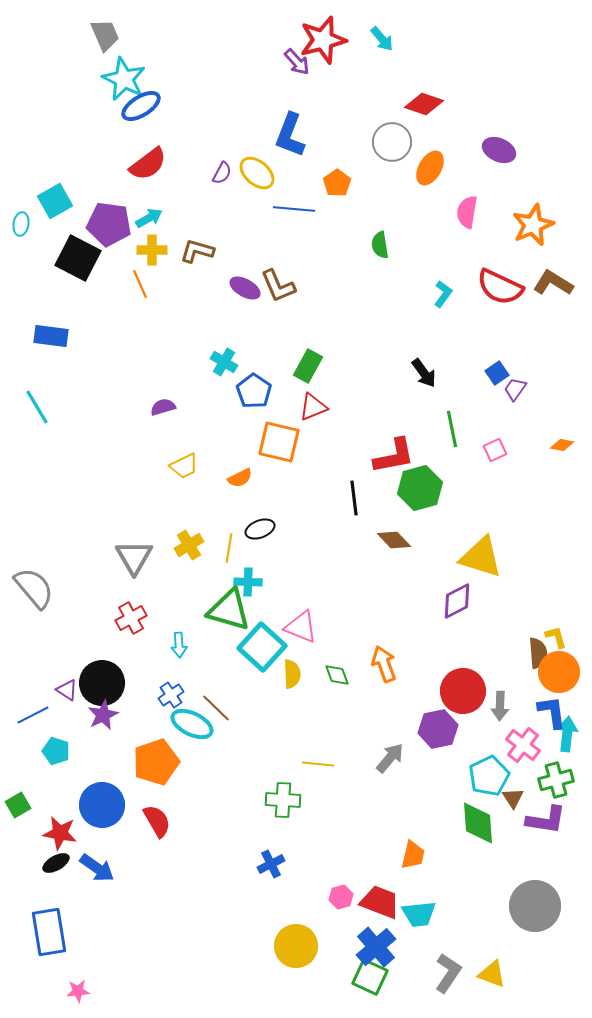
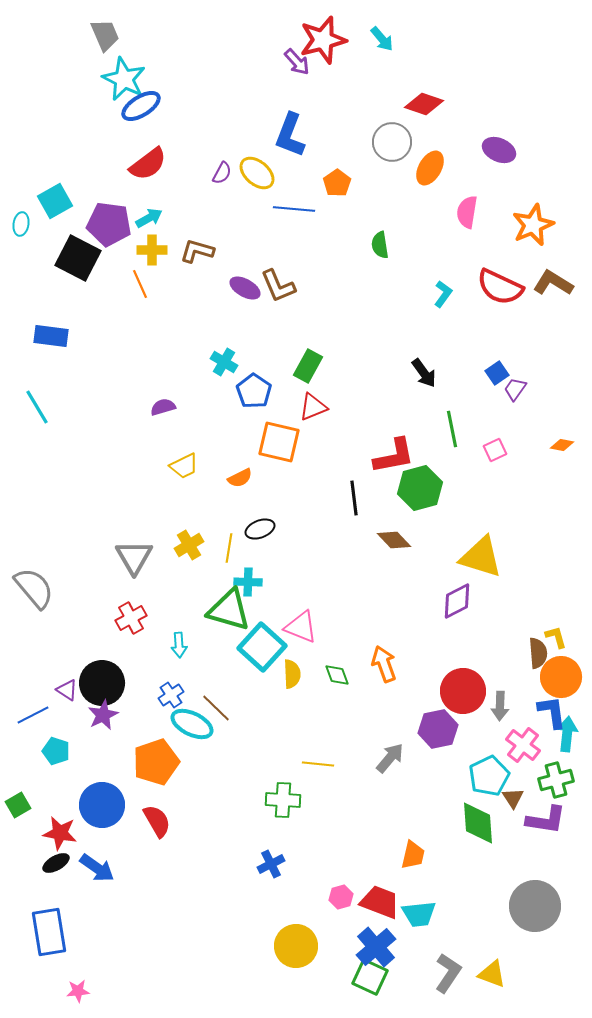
orange circle at (559, 672): moved 2 px right, 5 px down
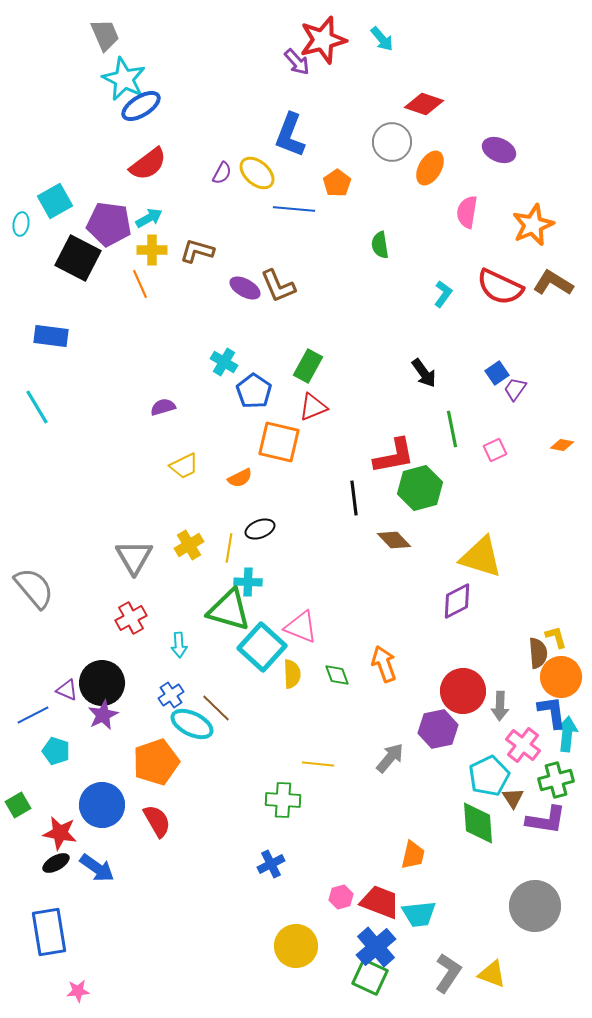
purple triangle at (67, 690): rotated 10 degrees counterclockwise
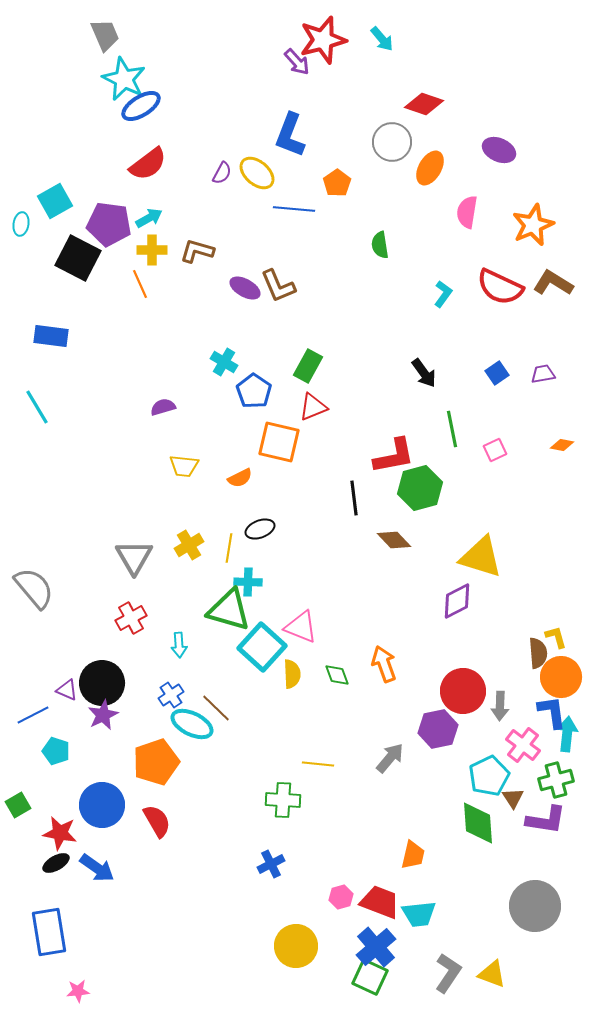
purple trapezoid at (515, 389): moved 28 px right, 15 px up; rotated 45 degrees clockwise
yellow trapezoid at (184, 466): rotated 32 degrees clockwise
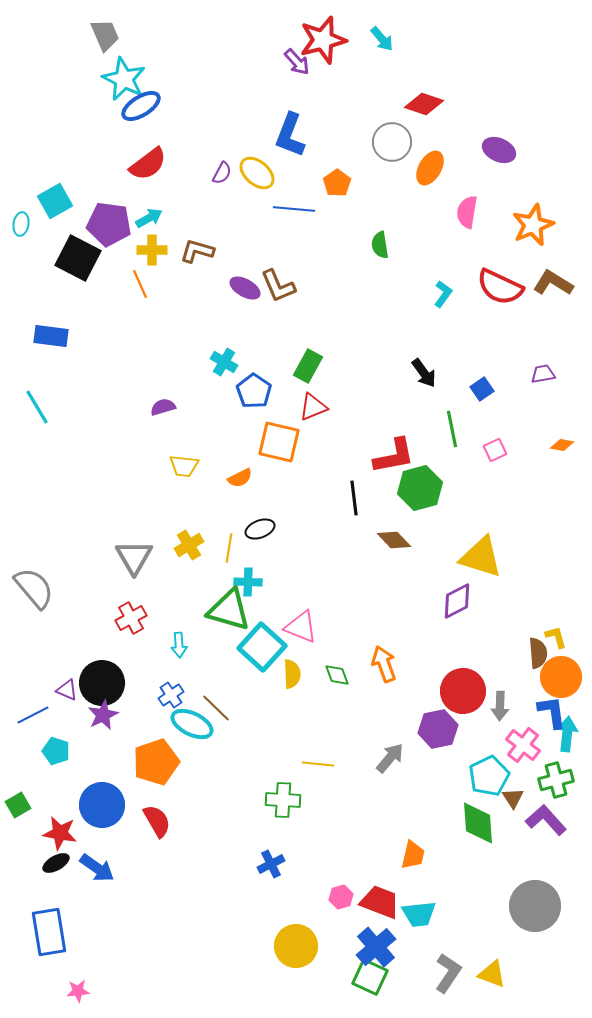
blue square at (497, 373): moved 15 px left, 16 px down
purple L-shape at (546, 820): rotated 141 degrees counterclockwise
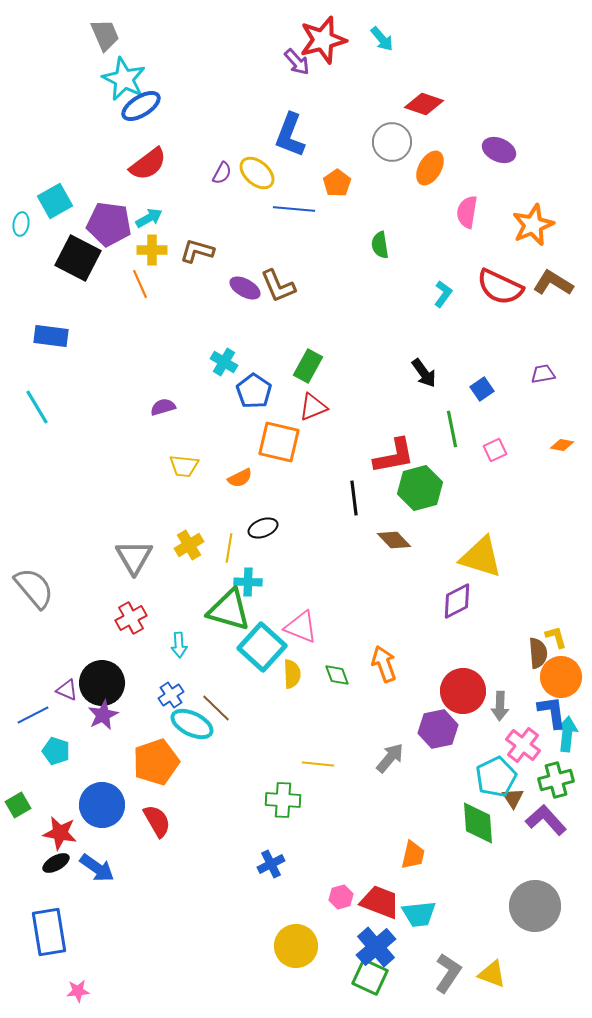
black ellipse at (260, 529): moved 3 px right, 1 px up
cyan pentagon at (489, 776): moved 7 px right, 1 px down
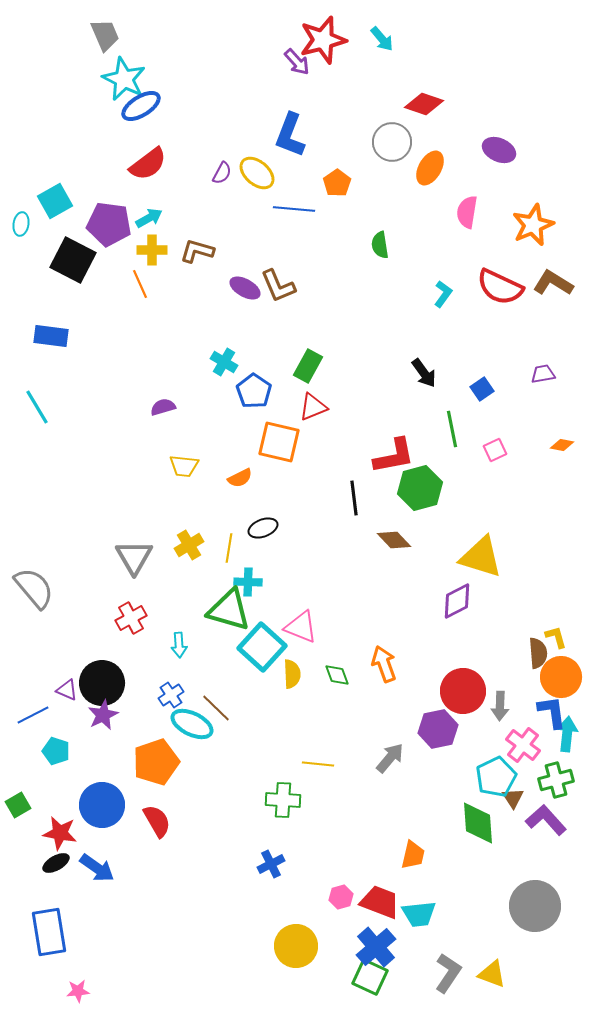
black square at (78, 258): moved 5 px left, 2 px down
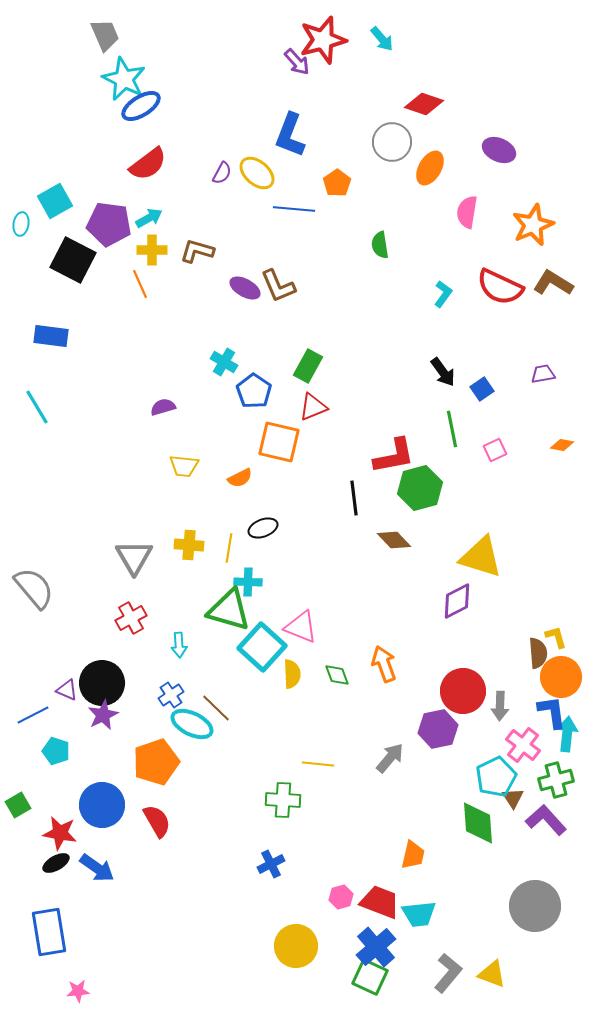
black arrow at (424, 373): moved 19 px right, 1 px up
yellow cross at (189, 545): rotated 36 degrees clockwise
gray L-shape at (448, 973): rotated 6 degrees clockwise
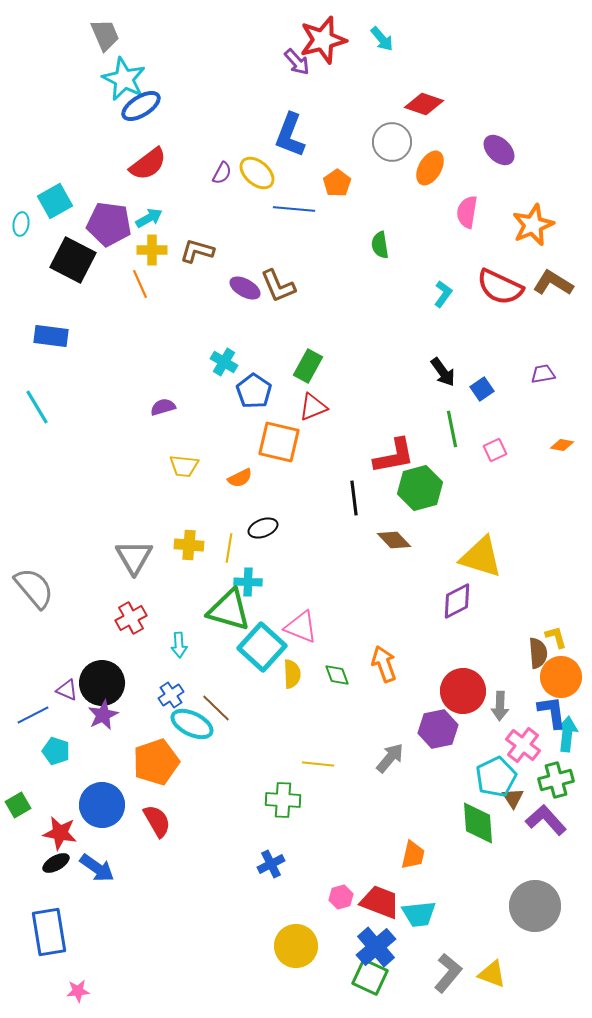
purple ellipse at (499, 150): rotated 20 degrees clockwise
